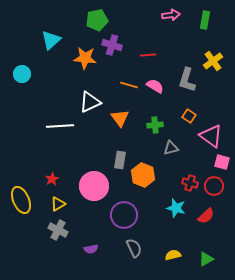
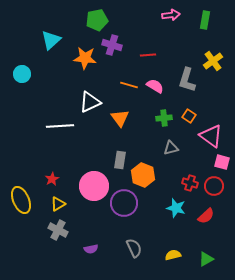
green cross: moved 9 px right, 7 px up
purple circle: moved 12 px up
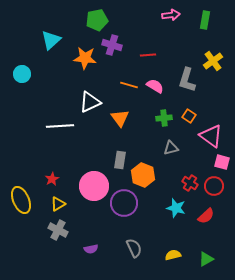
red cross: rotated 14 degrees clockwise
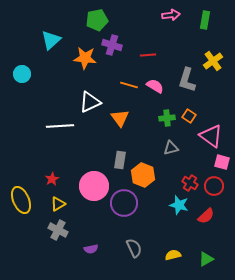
green cross: moved 3 px right
cyan star: moved 3 px right, 3 px up
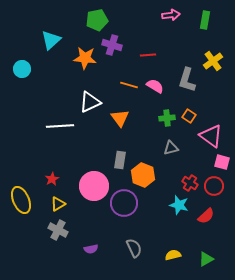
cyan circle: moved 5 px up
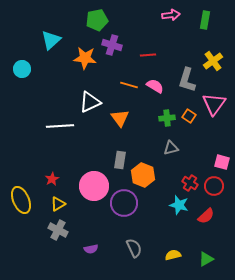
pink triangle: moved 3 px right, 32 px up; rotated 30 degrees clockwise
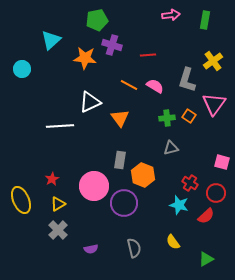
orange line: rotated 12 degrees clockwise
red circle: moved 2 px right, 7 px down
gray cross: rotated 18 degrees clockwise
gray semicircle: rotated 12 degrees clockwise
yellow semicircle: moved 13 px up; rotated 112 degrees counterclockwise
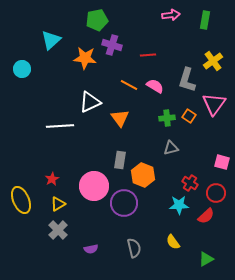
cyan star: rotated 18 degrees counterclockwise
